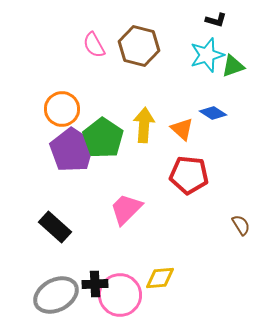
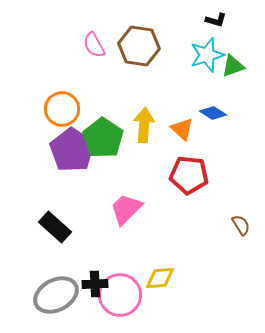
brown hexagon: rotated 6 degrees counterclockwise
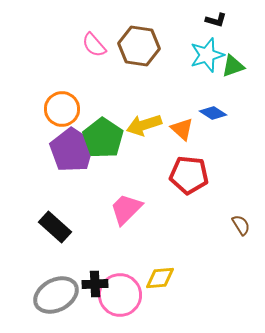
pink semicircle: rotated 12 degrees counterclockwise
yellow arrow: rotated 112 degrees counterclockwise
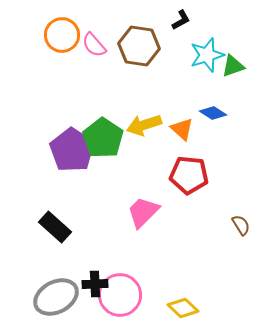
black L-shape: moved 35 px left; rotated 45 degrees counterclockwise
orange circle: moved 74 px up
pink trapezoid: moved 17 px right, 3 px down
yellow diamond: moved 23 px right, 30 px down; rotated 48 degrees clockwise
gray ellipse: moved 2 px down
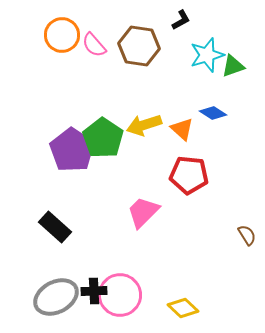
brown semicircle: moved 6 px right, 10 px down
black cross: moved 1 px left, 7 px down
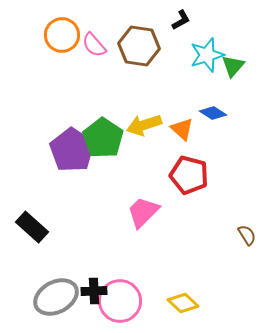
green triangle: rotated 30 degrees counterclockwise
red pentagon: rotated 9 degrees clockwise
black rectangle: moved 23 px left
pink circle: moved 6 px down
yellow diamond: moved 5 px up
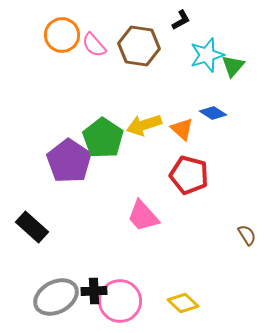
purple pentagon: moved 3 px left, 11 px down
pink trapezoid: moved 4 px down; rotated 87 degrees counterclockwise
